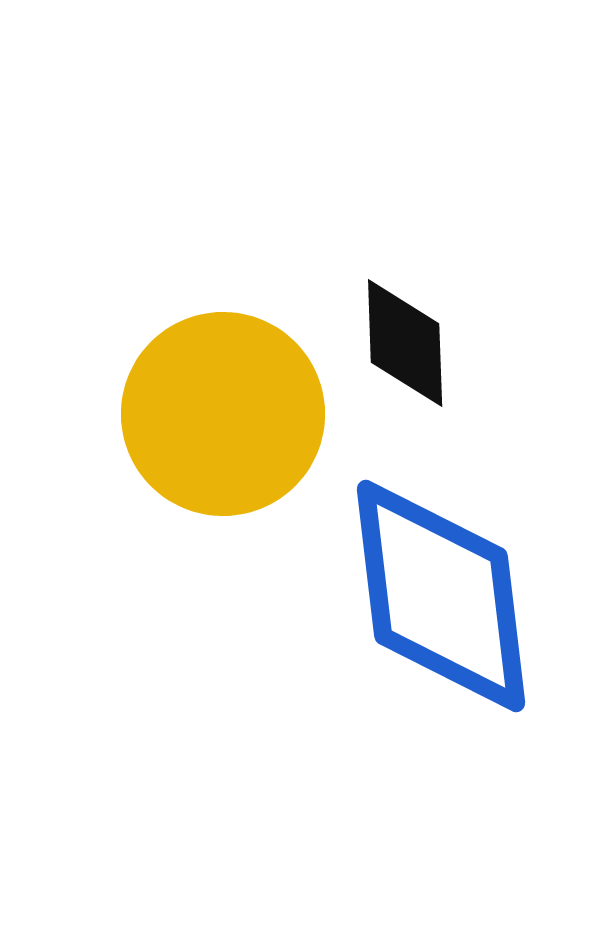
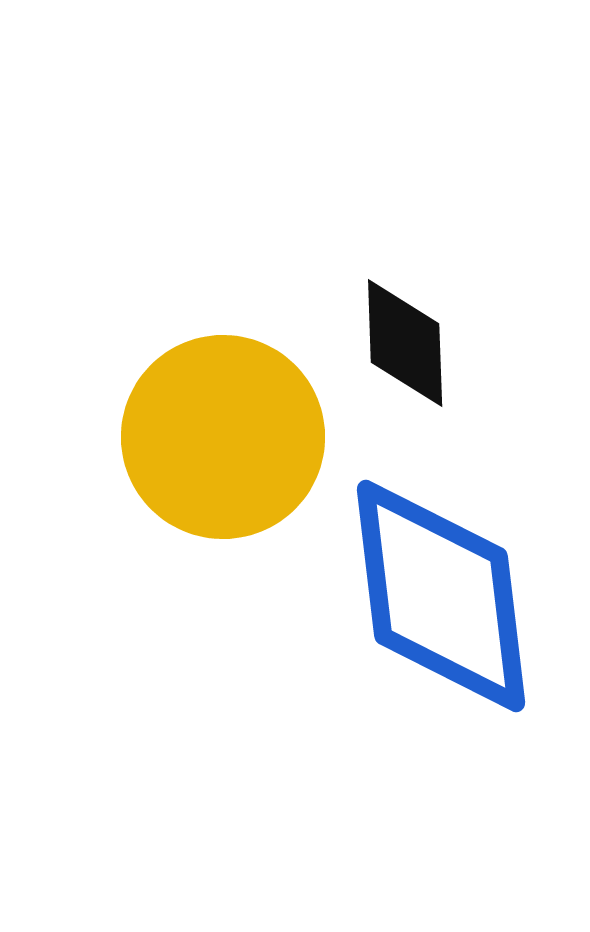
yellow circle: moved 23 px down
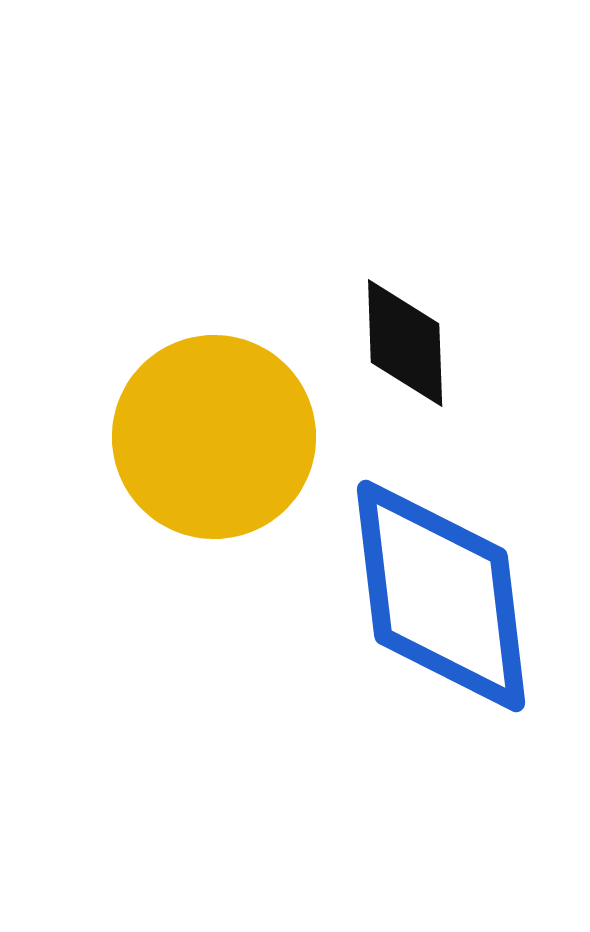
yellow circle: moved 9 px left
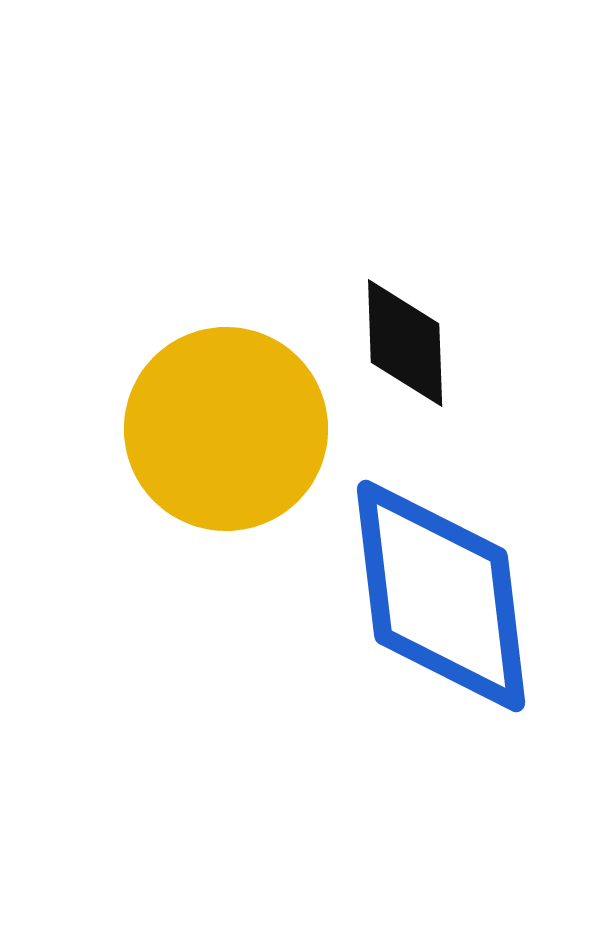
yellow circle: moved 12 px right, 8 px up
